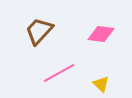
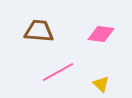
brown trapezoid: rotated 52 degrees clockwise
pink line: moved 1 px left, 1 px up
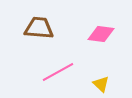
brown trapezoid: moved 3 px up
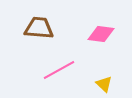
pink line: moved 1 px right, 2 px up
yellow triangle: moved 3 px right
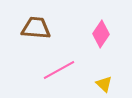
brown trapezoid: moved 3 px left
pink diamond: rotated 64 degrees counterclockwise
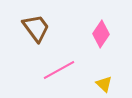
brown trapezoid: rotated 48 degrees clockwise
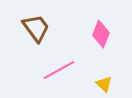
pink diamond: rotated 12 degrees counterclockwise
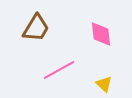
brown trapezoid: rotated 68 degrees clockwise
pink diamond: rotated 28 degrees counterclockwise
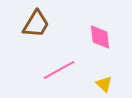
brown trapezoid: moved 4 px up
pink diamond: moved 1 px left, 3 px down
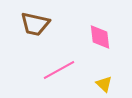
brown trapezoid: moved 1 px left; rotated 72 degrees clockwise
